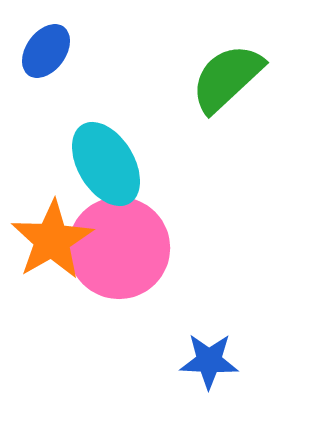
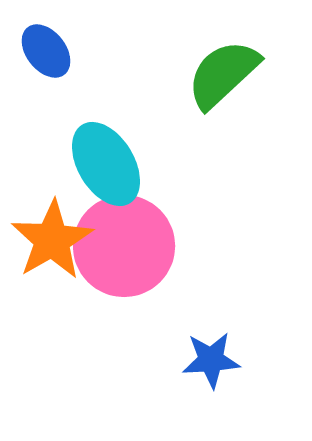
blue ellipse: rotated 74 degrees counterclockwise
green semicircle: moved 4 px left, 4 px up
pink circle: moved 5 px right, 2 px up
blue star: moved 2 px right, 1 px up; rotated 6 degrees counterclockwise
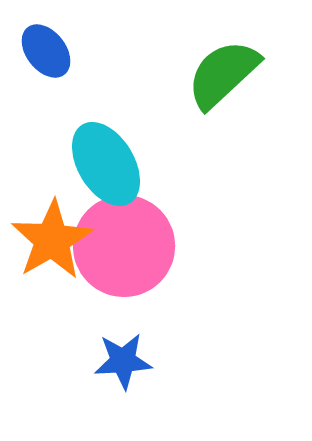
blue star: moved 88 px left, 1 px down
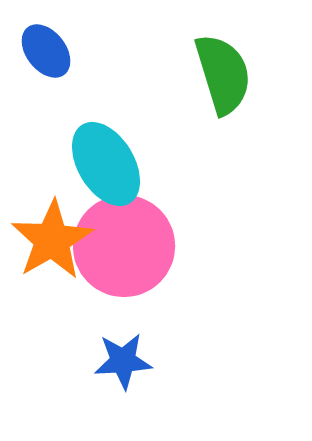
green semicircle: rotated 116 degrees clockwise
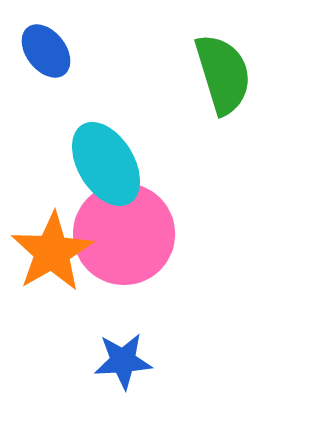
orange star: moved 12 px down
pink circle: moved 12 px up
